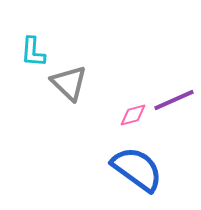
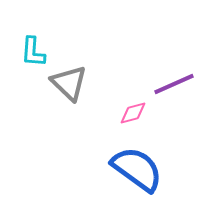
purple line: moved 16 px up
pink diamond: moved 2 px up
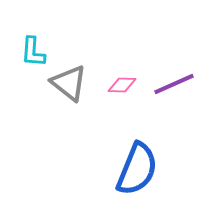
gray triangle: rotated 6 degrees counterclockwise
pink diamond: moved 11 px left, 28 px up; rotated 16 degrees clockwise
blue semicircle: rotated 76 degrees clockwise
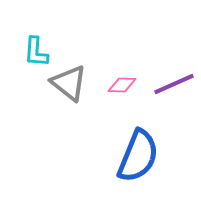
cyan L-shape: moved 3 px right
blue semicircle: moved 1 px right, 13 px up
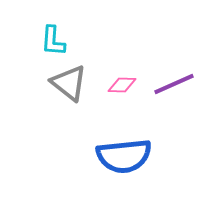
cyan L-shape: moved 17 px right, 11 px up
blue semicircle: moved 14 px left; rotated 62 degrees clockwise
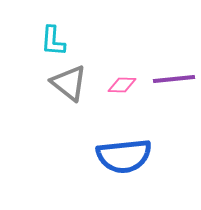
purple line: moved 5 px up; rotated 18 degrees clockwise
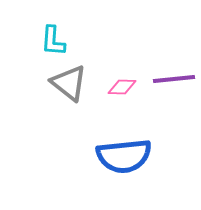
pink diamond: moved 2 px down
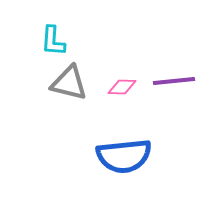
purple line: moved 2 px down
gray triangle: rotated 24 degrees counterclockwise
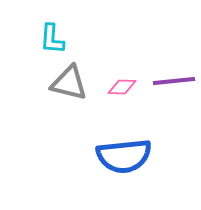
cyan L-shape: moved 1 px left, 2 px up
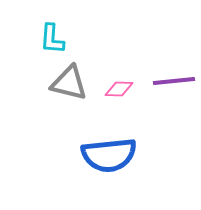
pink diamond: moved 3 px left, 2 px down
blue semicircle: moved 15 px left, 1 px up
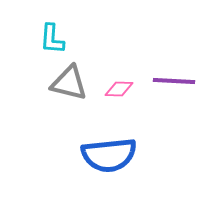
purple line: rotated 9 degrees clockwise
